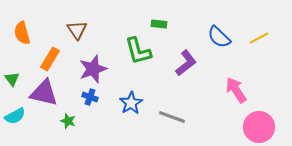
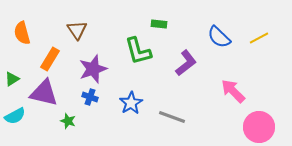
green triangle: rotated 35 degrees clockwise
pink arrow: moved 3 px left, 1 px down; rotated 12 degrees counterclockwise
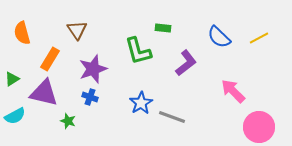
green rectangle: moved 4 px right, 4 px down
blue star: moved 10 px right
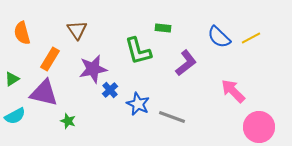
yellow line: moved 8 px left
purple star: rotated 8 degrees clockwise
blue cross: moved 20 px right, 7 px up; rotated 28 degrees clockwise
blue star: moved 3 px left, 1 px down; rotated 15 degrees counterclockwise
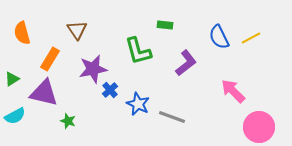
green rectangle: moved 2 px right, 3 px up
blue semicircle: rotated 20 degrees clockwise
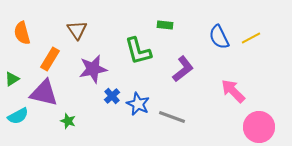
purple L-shape: moved 3 px left, 6 px down
blue cross: moved 2 px right, 6 px down
cyan semicircle: moved 3 px right
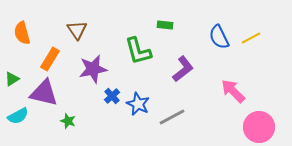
gray line: rotated 48 degrees counterclockwise
